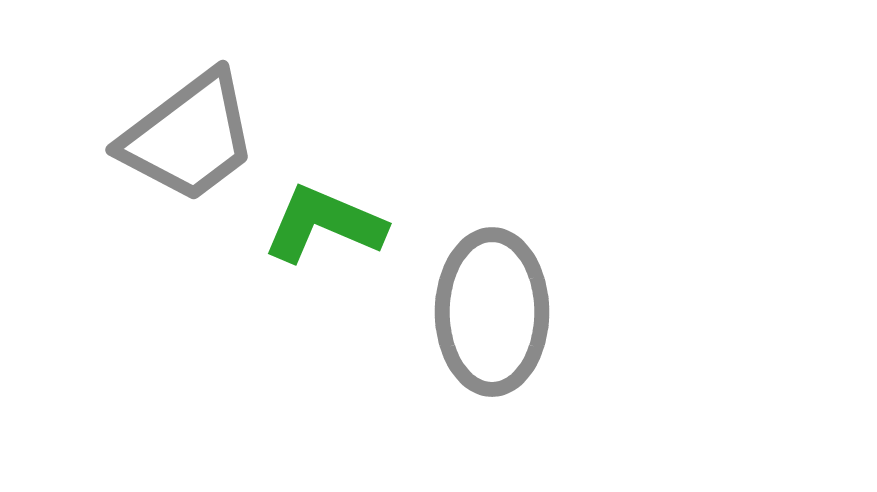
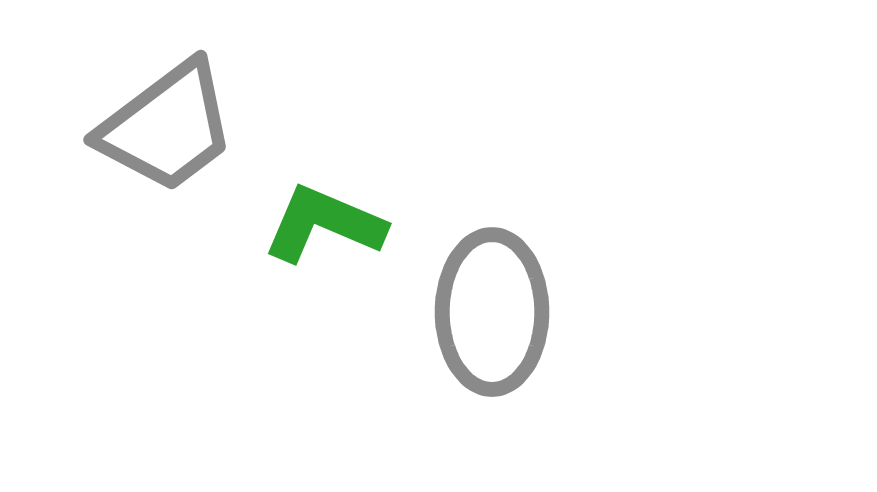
gray trapezoid: moved 22 px left, 10 px up
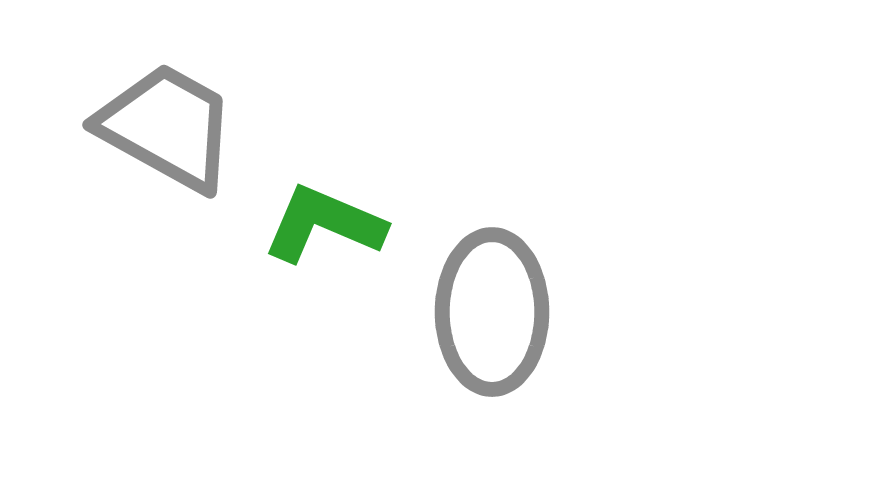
gray trapezoid: rotated 114 degrees counterclockwise
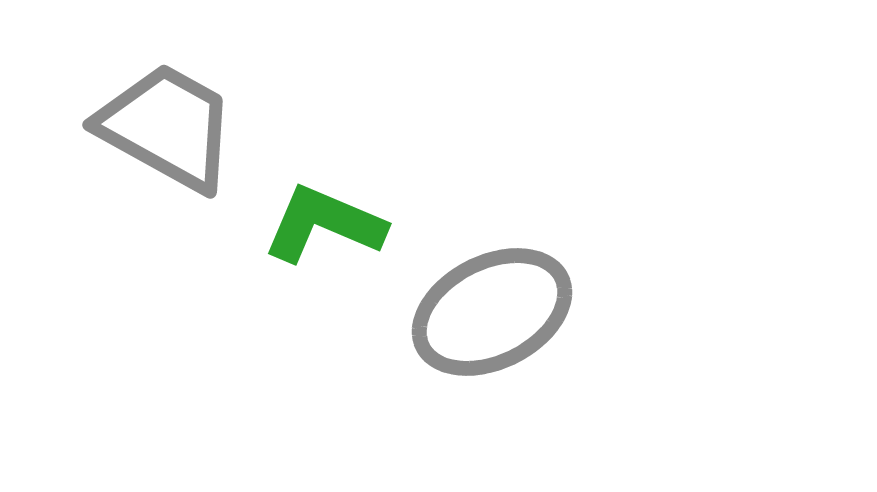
gray ellipse: rotated 63 degrees clockwise
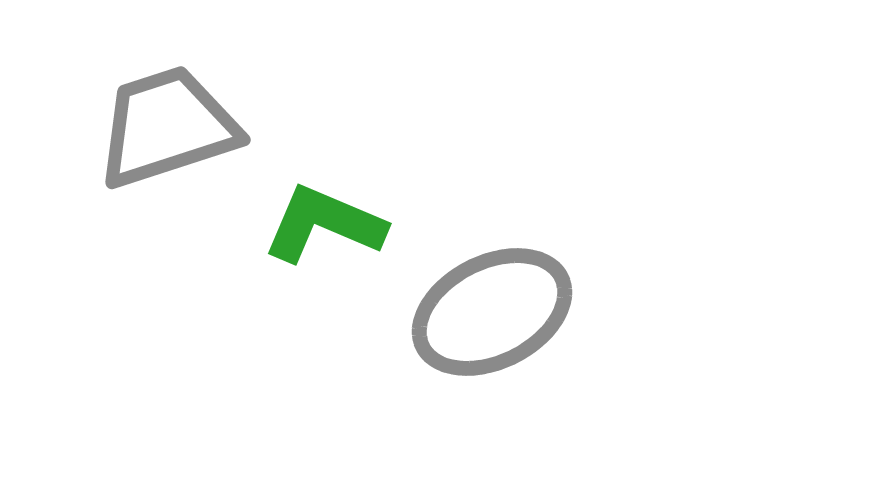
gray trapezoid: rotated 47 degrees counterclockwise
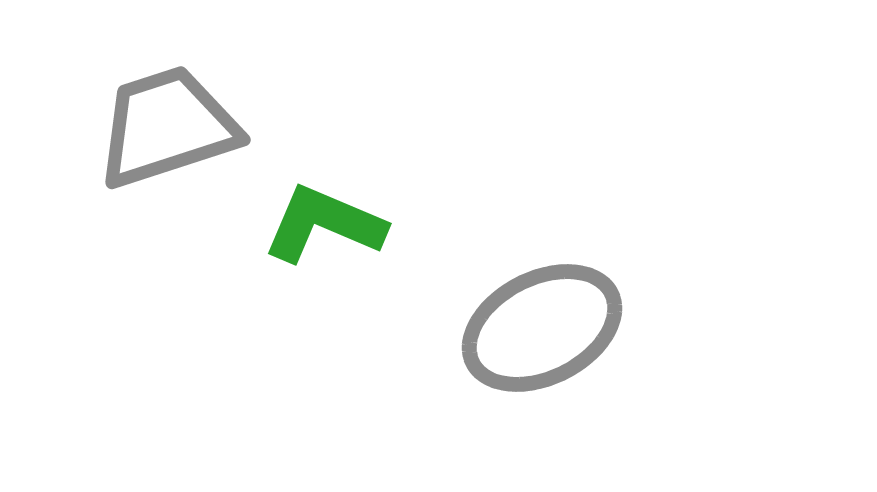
gray ellipse: moved 50 px right, 16 px down
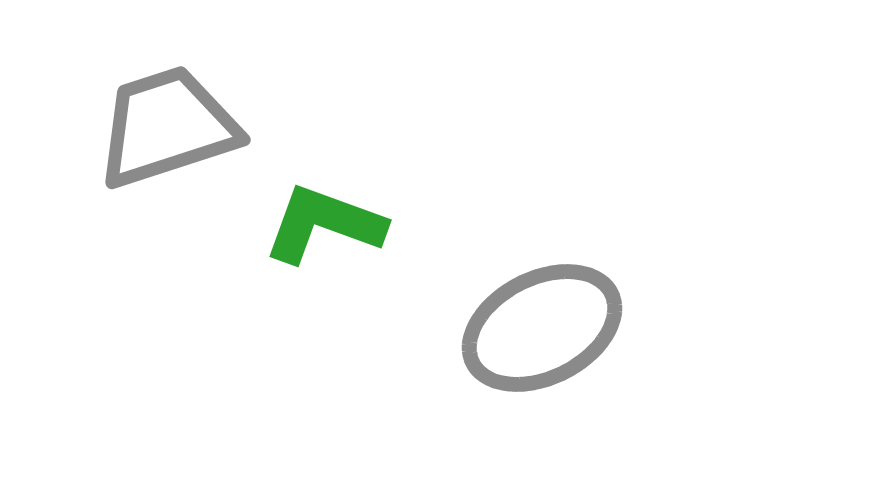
green L-shape: rotated 3 degrees counterclockwise
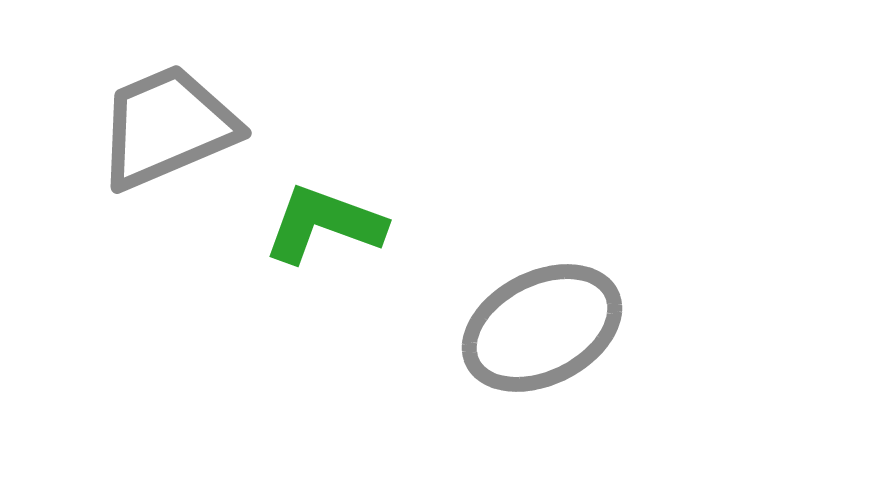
gray trapezoid: rotated 5 degrees counterclockwise
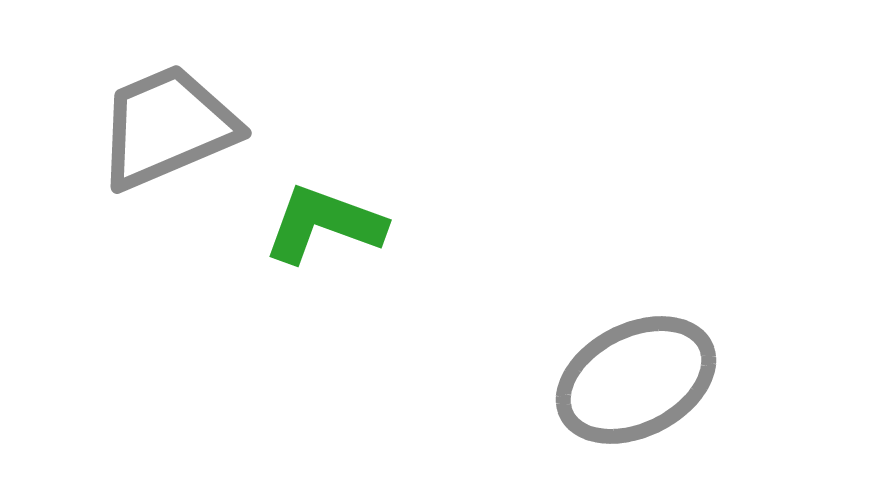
gray ellipse: moved 94 px right, 52 px down
